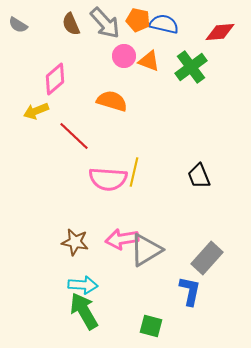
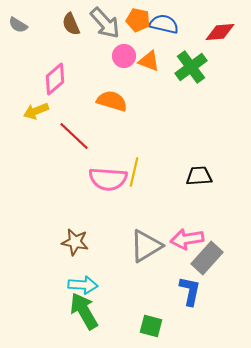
black trapezoid: rotated 108 degrees clockwise
pink arrow: moved 65 px right
gray triangle: moved 4 px up
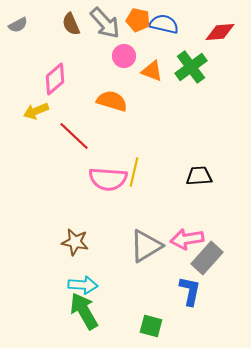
gray semicircle: rotated 60 degrees counterclockwise
orange triangle: moved 3 px right, 10 px down
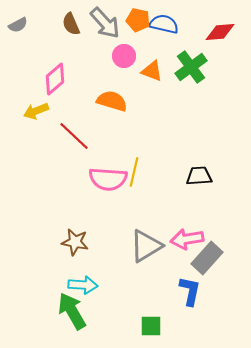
green arrow: moved 12 px left
green square: rotated 15 degrees counterclockwise
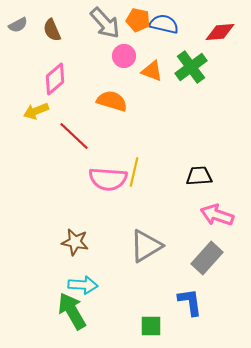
brown semicircle: moved 19 px left, 6 px down
pink arrow: moved 30 px right, 24 px up; rotated 28 degrees clockwise
blue L-shape: moved 11 px down; rotated 20 degrees counterclockwise
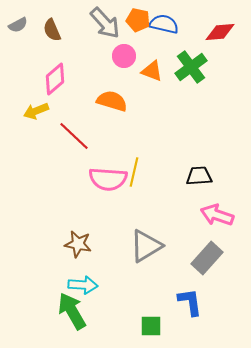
brown star: moved 3 px right, 2 px down
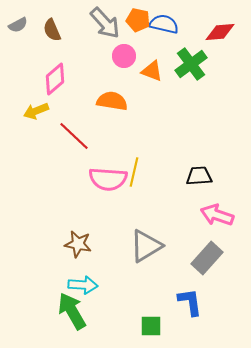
green cross: moved 3 px up
orange semicircle: rotated 8 degrees counterclockwise
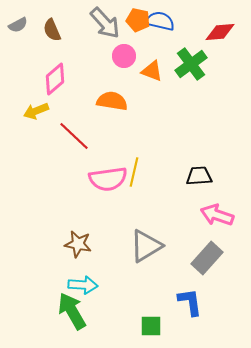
blue semicircle: moved 4 px left, 3 px up
pink semicircle: rotated 12 degrees counterclockwise
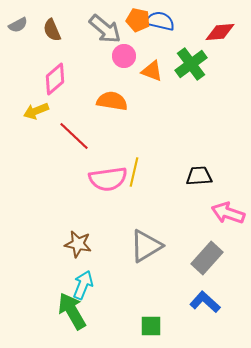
gray arrow: moved 6 px down; rotated 8 degrees counterclockwise
pink arrow: moved 11 px right, 2 px up
cyan arrow: rotated 72 degrees counterclockwise
blue L-shape: moved 15 px right; rotated 40 degrees counterclockwise
